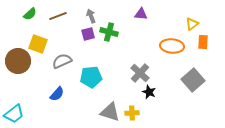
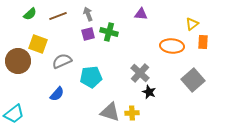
gray arrow: moved 3 px left, 2 px up
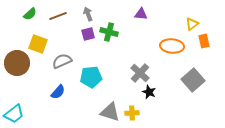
orange rectangle: moved 1 px right, 1 px up; rotated 16 degrees counterclockwise
brown circle: moved 1 px left, 2 px down
blue semicircle: moved 1 px right, 2 px up
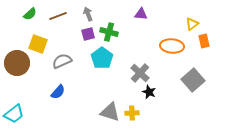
cyan pentagon: moved 11 px right, 19 px up; rotated 30 degrees counterclockwise
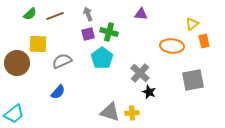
brown line: moved 3 px left
yellow square: rotated 18 degrees counterclockwise
gray square: rotated 30 degrees clockwise
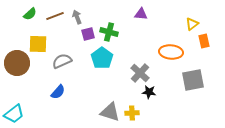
gray arrow: moved 11 px left, 3 px down
orange ellipse: moved 1 px left, 6 px down
black star: rotated 16 degrees counterclockwise
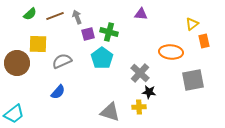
yellow cross: moved 7 px right, 6 px up
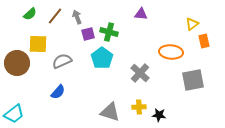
brown line: rotated 30 degrees counterclockwise
black star: moved 10 px right, 23 px down
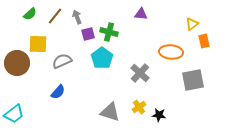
yellow cross: rotated 32 degrees counterclockwise
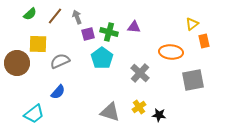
purple triangle: moved 7 px left, 13 px down
gray semicircle: moved 2 px left
cyan trapezoid: moved 20 px right
